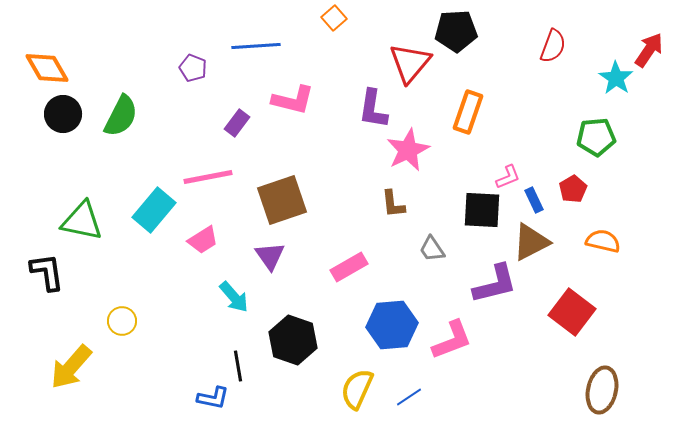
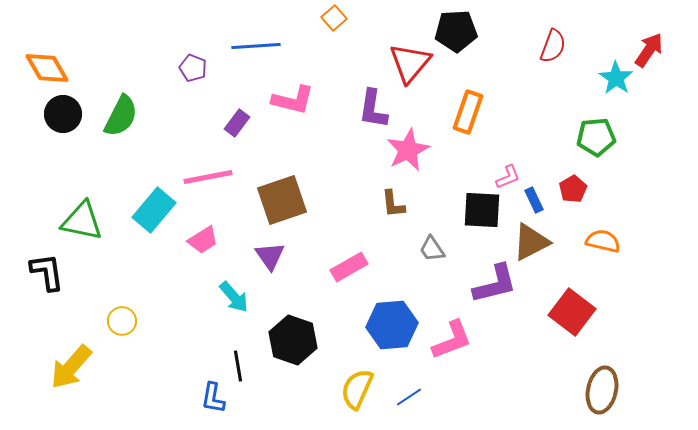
blue L-shape at (213, 398): rotated 88 degrees clockwise
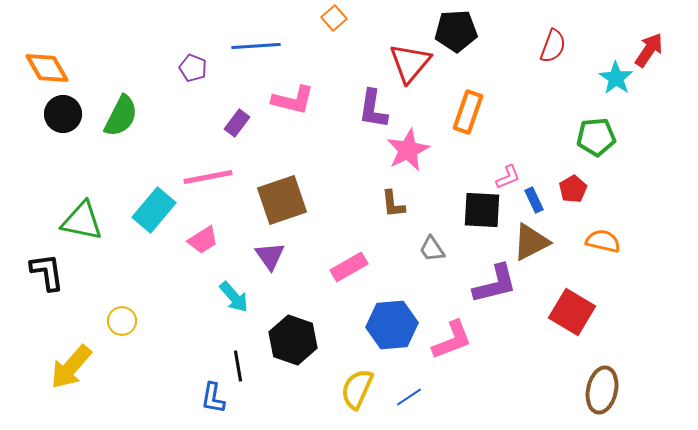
red square at (572, 312): rotated 6 degrees counterclockwise
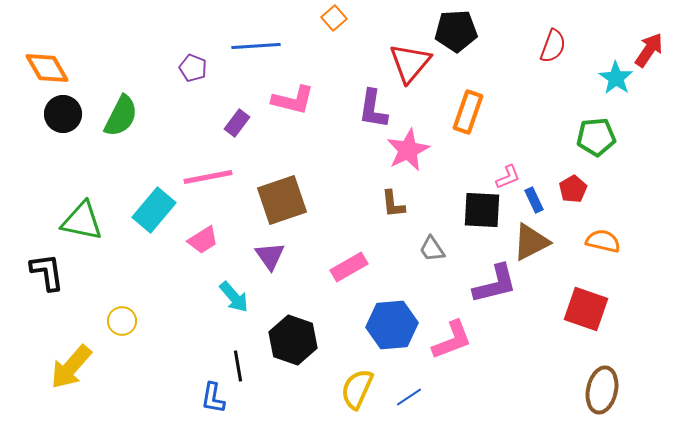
red square at (572, 312): moved 14 px right, 3 px up; rotated 12 degrees counterclockwise
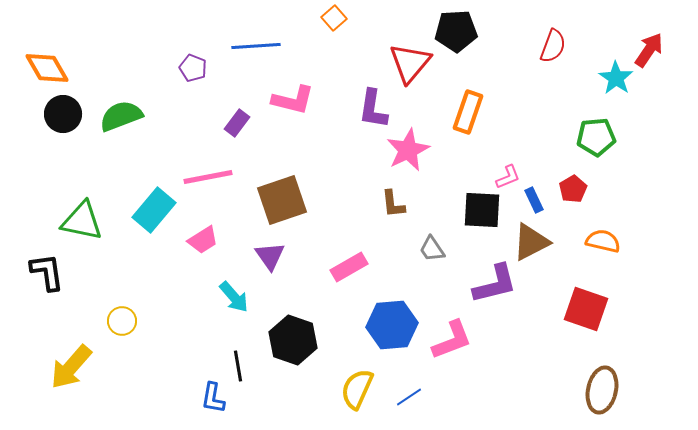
green semicircle at (121, 116): rotated 138 degrees counterclockwise
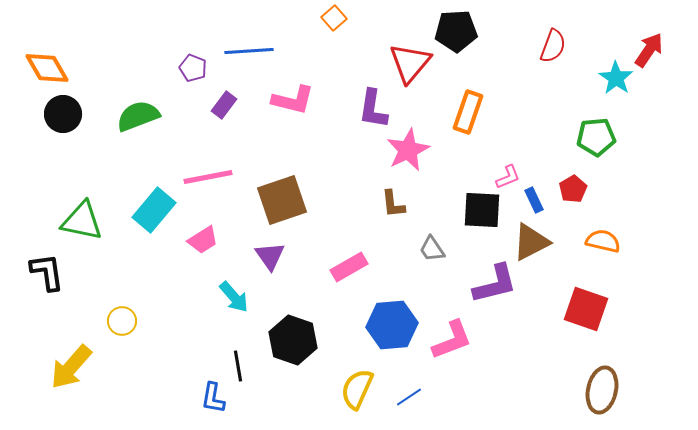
blue line at (256, 46): moved 7 px left, 5 px down
green semicircle at (121, 116): moved 17 px right
purple rectangle at (237, 123): moved 13 px left, 18 px up
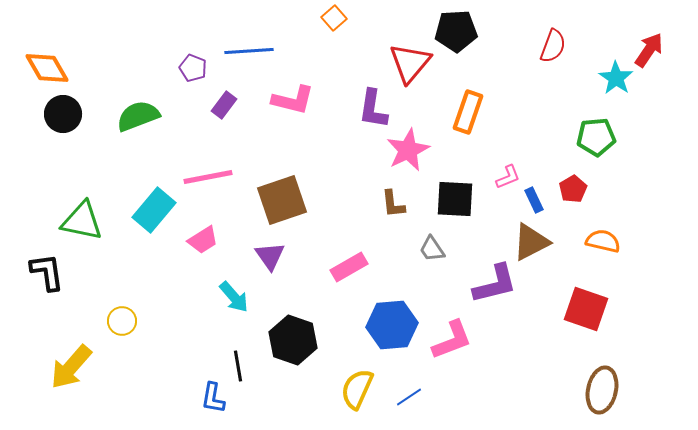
black square at (482, 210): moved 27 px left, 11 px up
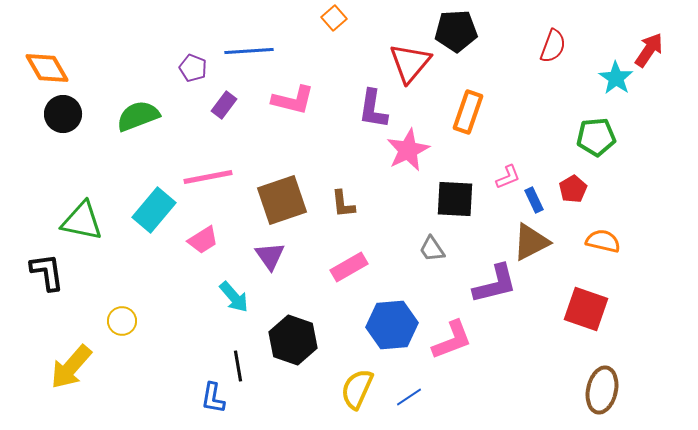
brown L-shape at (393, 204): moved 50 px left
